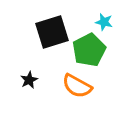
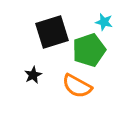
green pentagon: rotated 8 degrees clockwise
black star: moved 4 px right, 5 px up
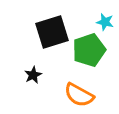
cyan star: moved 1 px right
orange semicircle: moved 2 px right, 9 px down
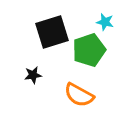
black star: rotated 18 degrees clockwise
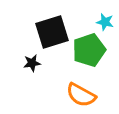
black star: moved 1 px left, 12 px up
orange semicircle: moved 2 px right
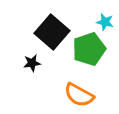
black square: rotated 32 degrees counterclockwise
green pentagon: moved 1 px up
orange semicircle: moved 2 px left
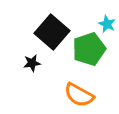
cyan star: moved 2 px right, 2 px down; rotated 12 degrees clockwise
